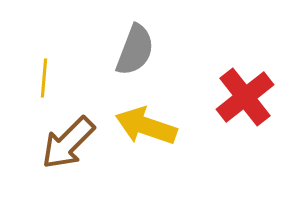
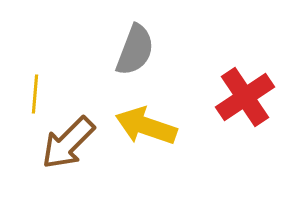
yellow line: moved 9 px left, 16 px down
red cross: rotated 4 degrees clockwise
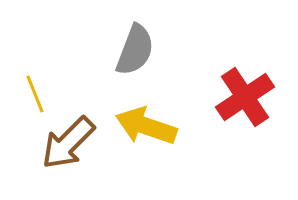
yellow line: rotated 27 degrees counterclockwise
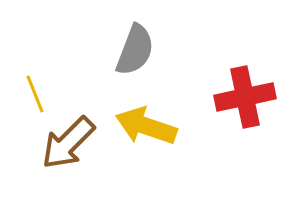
red cross: rotated 22 degrees clockwise
